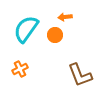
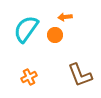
orange cross: moved 9 px right, 8 px down
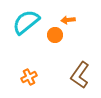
orange arrow: moved 3 px right, 3 px down
cyan semicircle: moved 7 px up; rotated 16 degrees clockwise
brown L-shape: rotated 56 degrees clockwise
